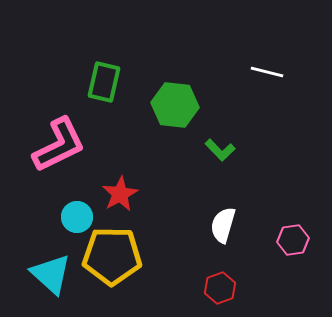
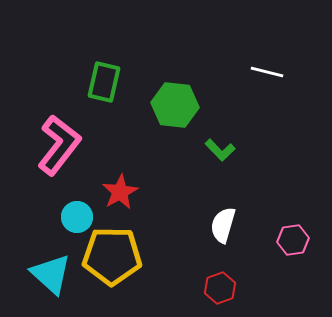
pink L-shape: rotated 26 degrees counterclockwise
red star: moved 2 px up
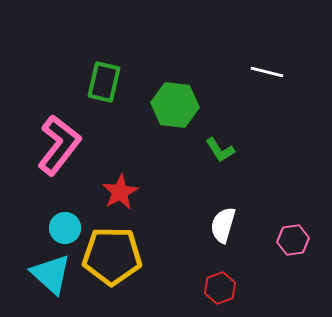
green L-shape: rotated 12 degrees clockwise
cyan circle: moved 12 px left, 11 px down
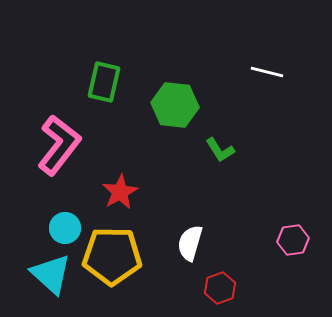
white semicircle: moved 33 px left, 18 px down
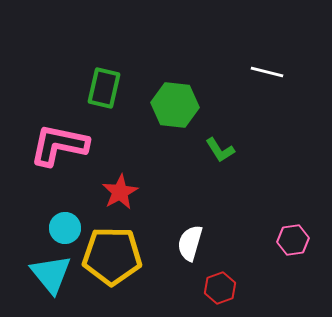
green rectangle: moved 6 px down
pink L-shape: rotated 116 degrees counterclockwise
cyan triangle: rotated 9 degrees clockwise
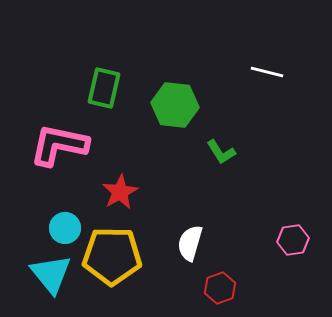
green L-shape: moved 1 px right, 2 px down
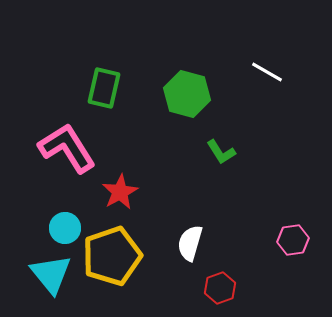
white line: rotated 16 degrees clockwise
green hexagon: moved 12 px right, 11 px up; rotated 9 degrees clockwise
pink L-shape: moved 8 px right, 3 px down; rotated 46 degrees clockwise
yellow pentagon: rotated 20 degrees counterclockwise
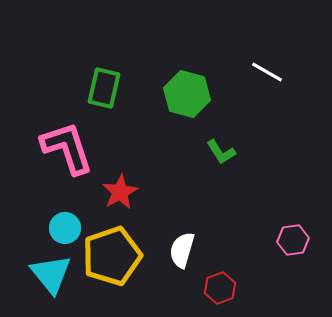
pink L-shape: rotated 14 degrees clockwise
white semicircle: moved 8 px left, 7 px down
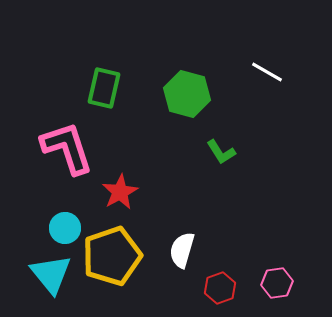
pink hexagon: moved 16 px left, 43 px down
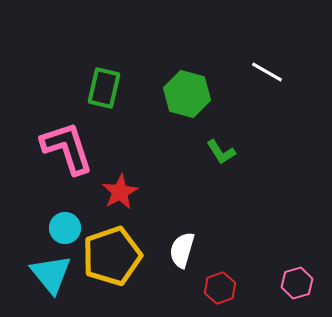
pink hexagon: moved 20 px right; rotated 8 degrees counterclockwise
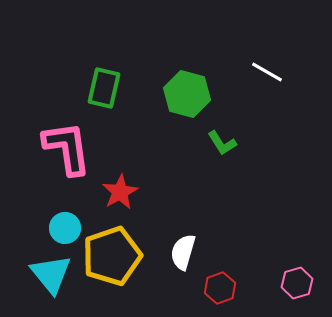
pink L-shape: rotated 10 degrees clockwise
green L-shape: moved 1 px right, 9 px up
white semicircle: moved 1 px right, 2 px down
